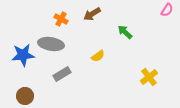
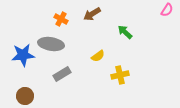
yellow cross: moved 29 px left, 2 px up; rotated 24 degrees clockwise
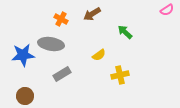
pink semicircle: rotated 24 degrees clockwise
yellow semicircle: moved 1 px right, 1 px up
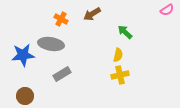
yellow semicircle: moved 19 px right; rotated 40 degrees counterclockwise
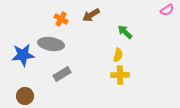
brown arrow: moved 1 px left, 1 px down
yellow cross: rotated 12 degrees clockwise
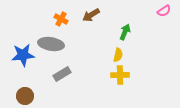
pink semicircle: moved 3 px left, 1 px down
green arrow: rotated 70 degrees clockwise
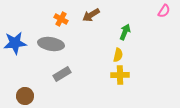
pink semicircle: rotated 24 degrees counterclockwise
blue star: moved 8 px left, 12 px up
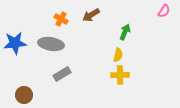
brown circle: moved 1 px left, 1 px up
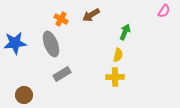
gray ellipse: rotated 60 degrees clockwise
yellow cross: moved 5 px left, 2 px down
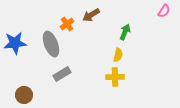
orange cross: moved 6 px right, 5 px down; rotated 24 degrees clockwise
